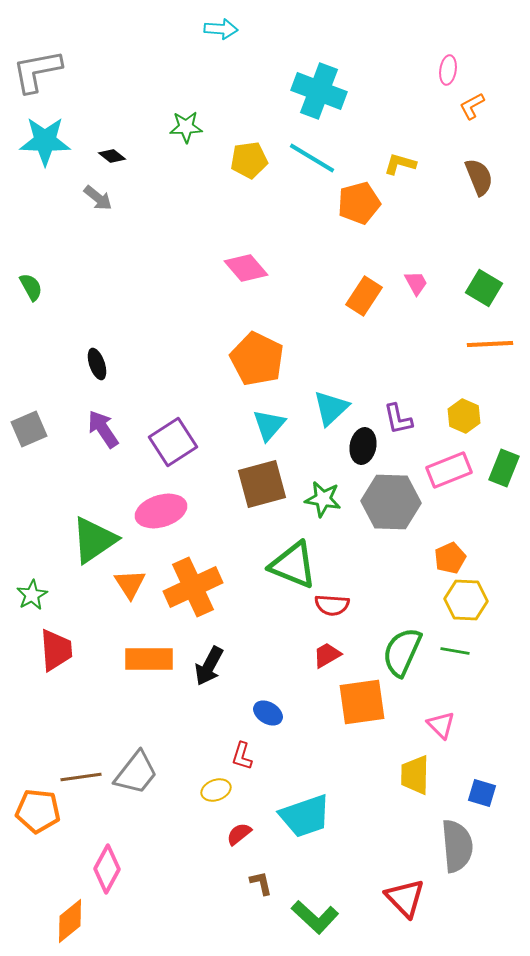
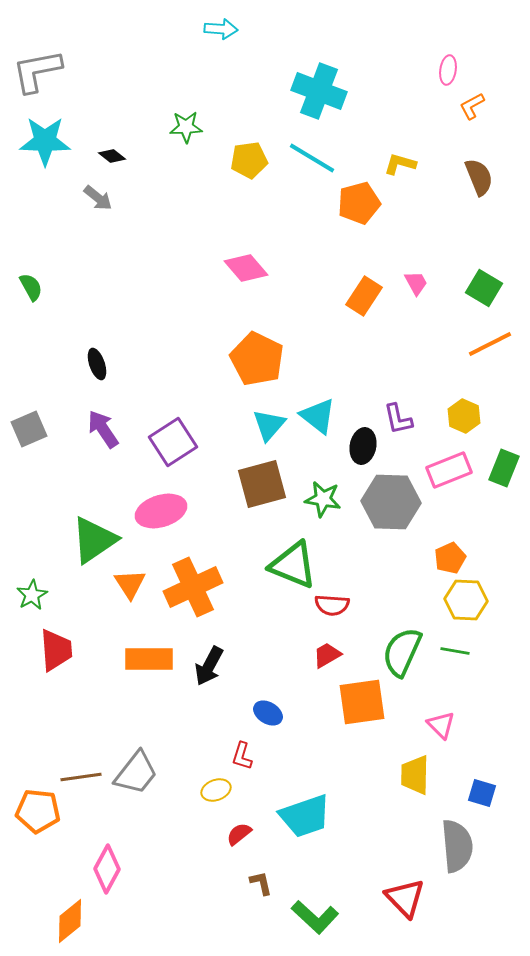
orange line at (490, 344): rotated 24 degrees counterclockwise
cyan triangle at (331, 408): moved 13 px left, 8 px down; rotated 39 degrees counterclockwise
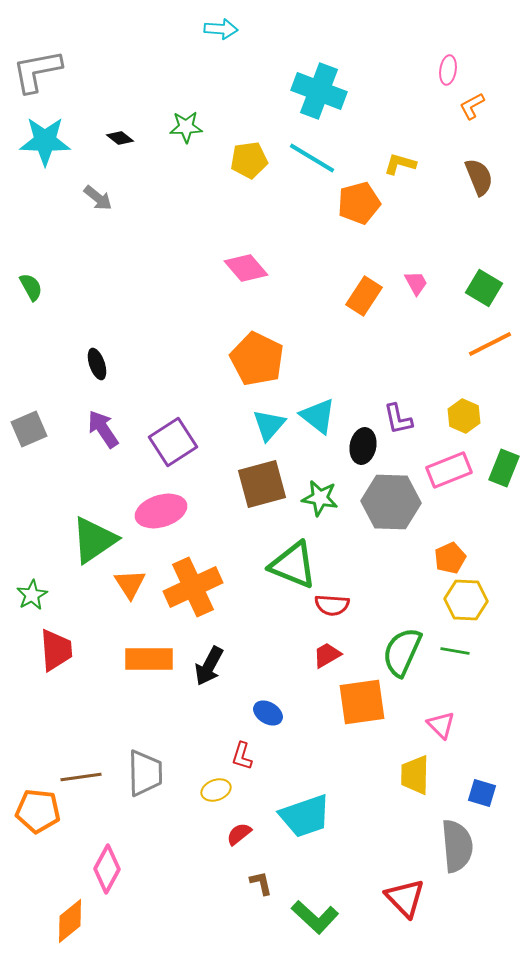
black diamond at (112, 156): moved 8 px right, 18 px up
green star at (323, 499): moved 3 px left, 1 px up
gray trapezoid at (136, 773): moved 9 px right; rotated 39 degrees counterclockwise
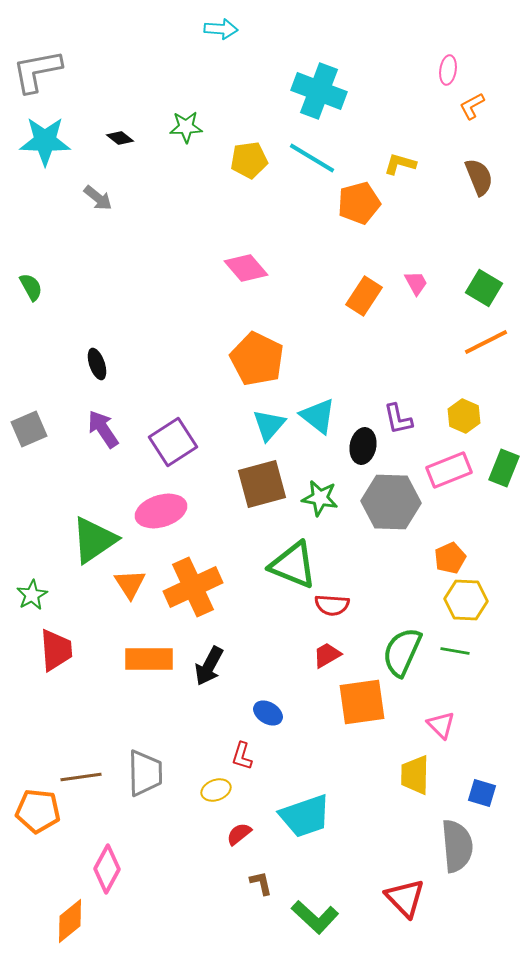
orange line at (490, 344): moved 4 px left, 2 px up
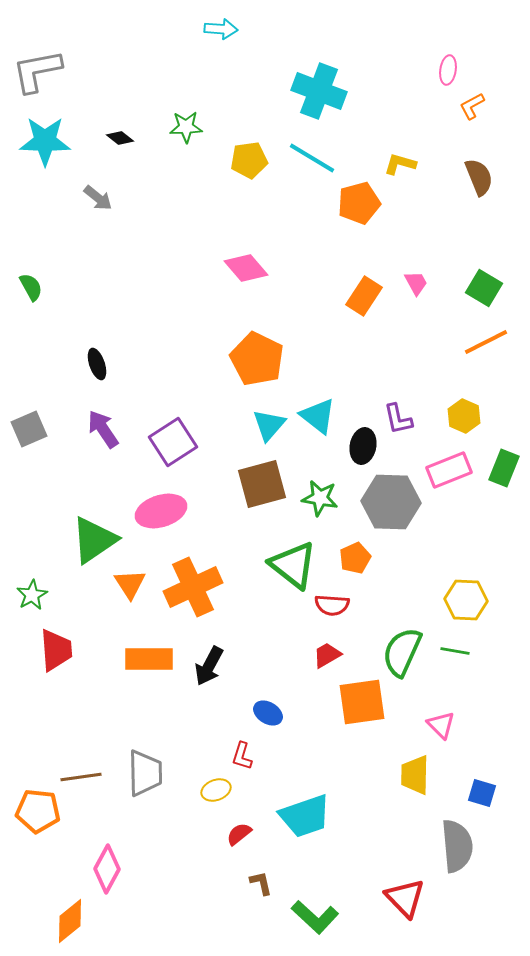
orange pentagon at (450, 558): moved 95 px left
green triangle at (293, 565): rotated 16 degrees clockwise
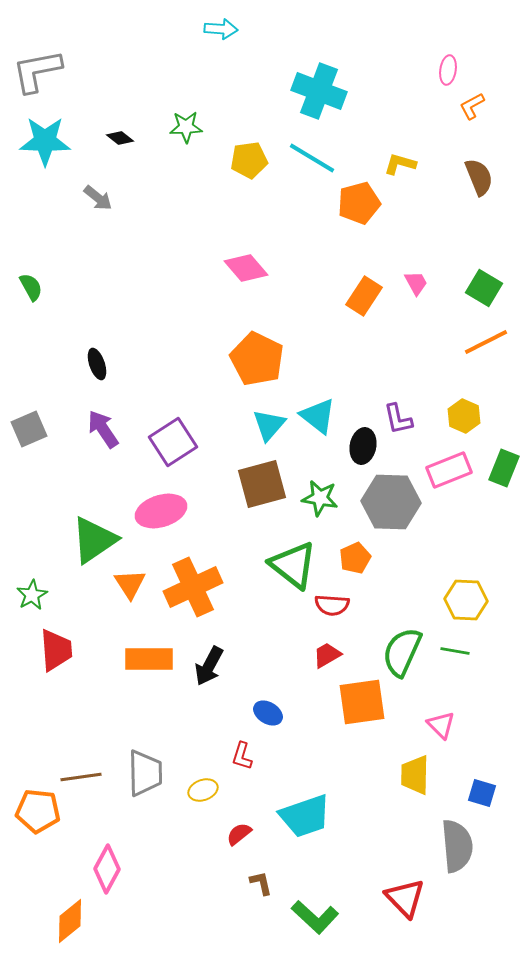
yellow ellipse at (216, 790): moved 13 px left
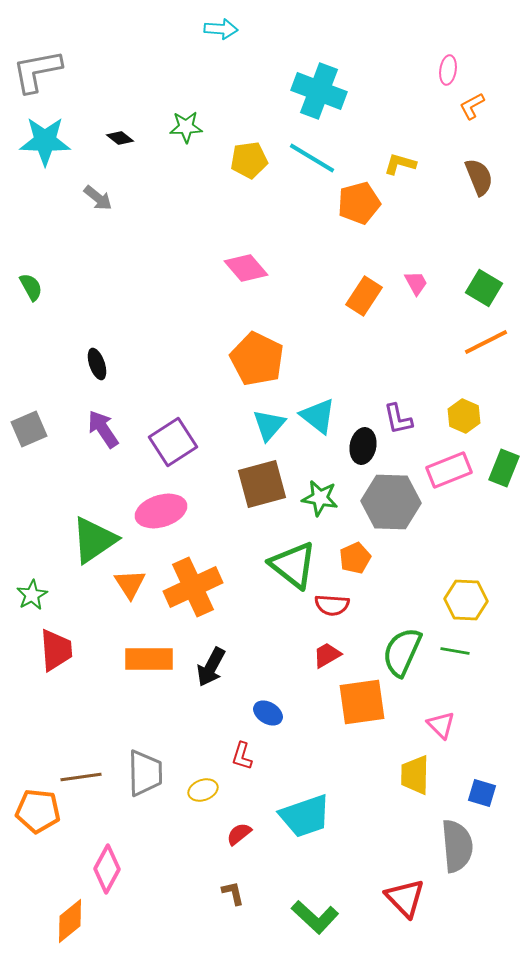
black arrow at (209, 666): moved 2 px right, 1 px down
brown L-shape at (261, 883): moved 28 px left, 10 px down
